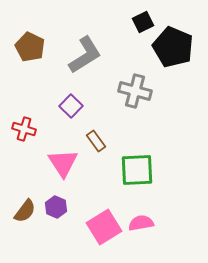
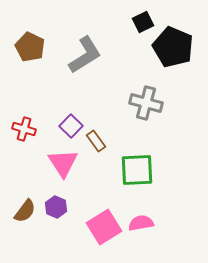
gray cross: moved 11 px right, 12 px down
purple square: moved 20 px down
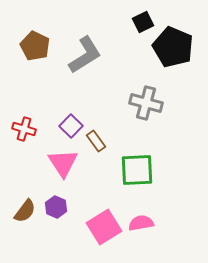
brown pentagon: moved 5 px right, 1 px up
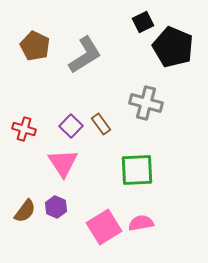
brown rectangle: moved 5 px right, 17 px up
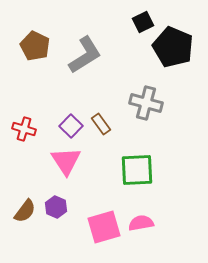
pink triangle: moved 3 px right, 2 px up
pink square: rotated 16 degrees clockwise
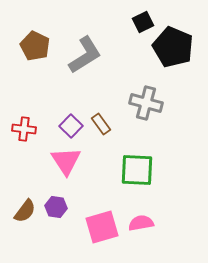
red cross: rotated 10 degrees counterclockwise
green square: rotated 6 degrees clockwise
purple hexagon: rotated 15 degrees counterclockwise
pink square: moved 2 px left
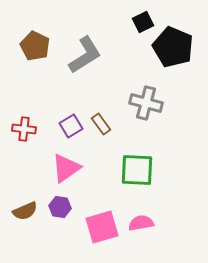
purple square: rotated 15 degrees clockwise
pink triangle: moved 7 px down; rotated 28 degrees clockwise
purple hexagon: moved 4 px right
brown semicircle: rotated 30 degrees clockwise
